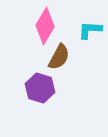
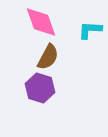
pink diamond: moved 4 px left, 4 px up; rotated 51 degrees counterclockwise
brown semicircle: moved 11 px left
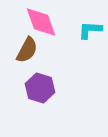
brown semicircle: moved 21 px left, 7 px up
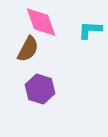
brown semicircle: moved 1 px right, 1 px up
purple hexagon: moved 1 px down
